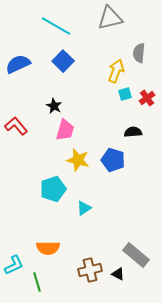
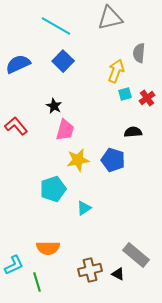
yellow star: rotated 25 degrees counterclockwise
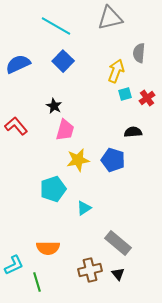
gray rectangle: moved 18 px left, 12 px up
black triangle: rotated 24 degrees clockwise
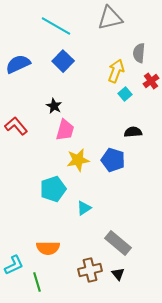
cyan square: rotated 24 degrees counterclockwise
red cross: moved 4 px right, 17 px up
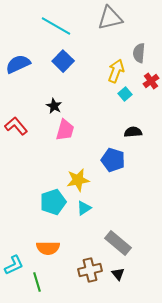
yellow star: moved 20 px down
cyan pentagon: moved 13 px down
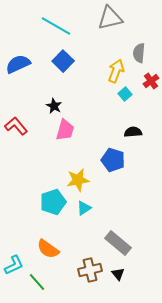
orange semicircle: moved 1 px down; rotated 35 degrees clockwise
green line: rotated 24 degrees counterclockwise
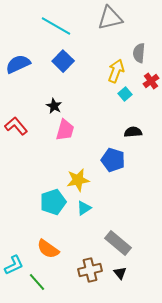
black triangle: moved 2 px right, 1 px up
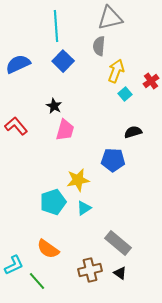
cyan line: rotated 56 degrees clockwise
gray semicircle: moved 40 px left, 7 px up
black semicircle: rotated 12 degrees counterclockwise
blue pentagon: rotated 15 degrees counterclockwise
black triangle: rotated 16 degrees counterclockwise
green line: moved 1 px up
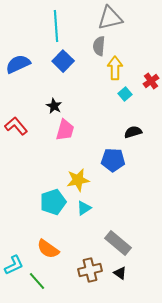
yellow arrow: moved 1 px left, 3 px up; rotated 20 degrees counterclockwise
